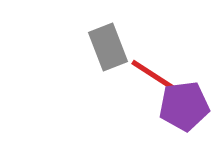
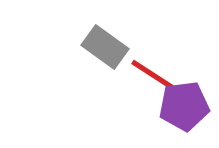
gray rectangle: moved 3 px left; rotated 33 degrees counterclockwise
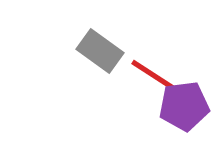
gray rectangle: moved 5 px left, 4 px down
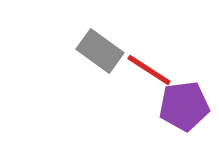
red line: moved 4 px left, 5 px up
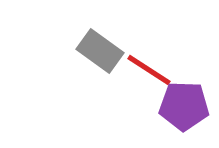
purple pentagon: rotated 9 degrees clockwise
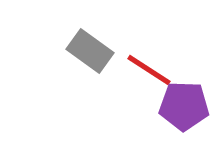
gray rectangle: moved 10 px left
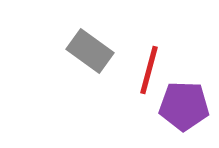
red line: rotated 72 degrees clockwise
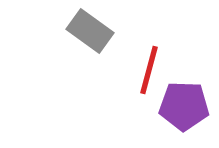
gray rectangle: moved 20 px up
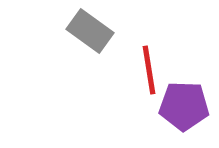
red line: rotated 24 degrees counterclockwise
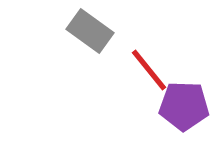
red line: rotated 30 degrees counterclockwise
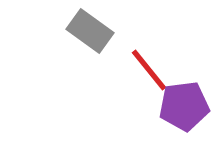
purple pentagon: rotated 9 degrees counterclockwise
